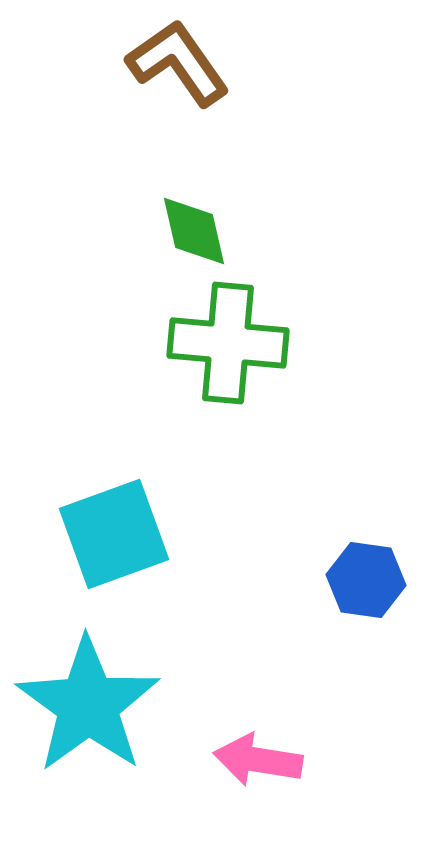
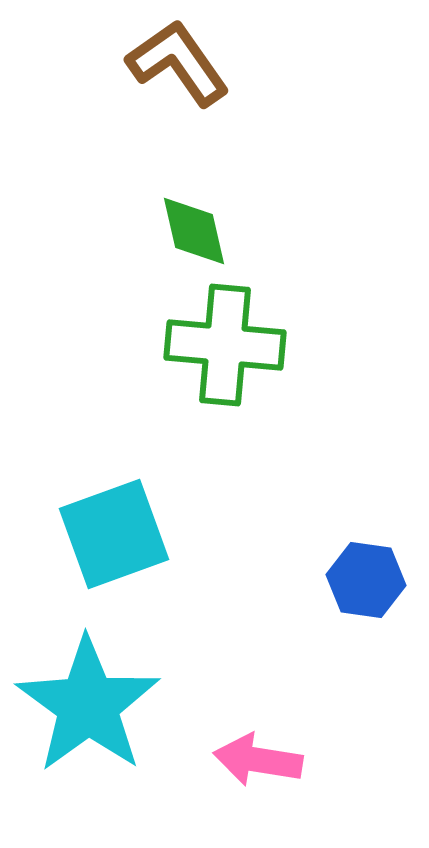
green cross: moved 3 px left, 2 px down
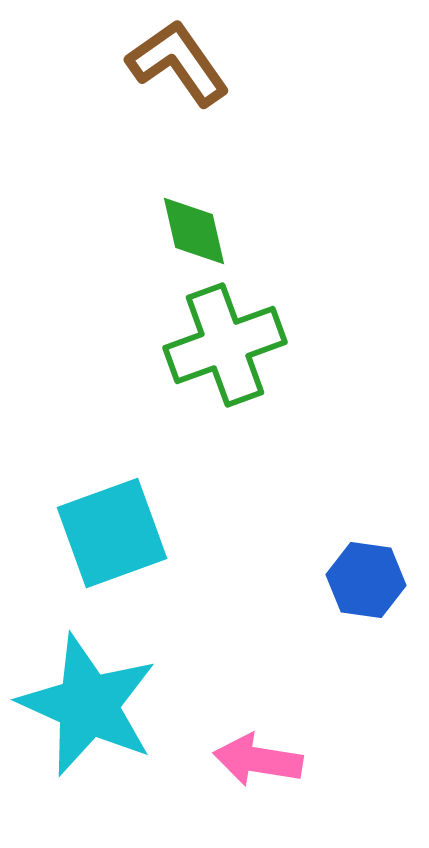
green cross: rotated 25 degrees counterclockwise
cyan square: moved 2 px left, 1 px up
cyan star: rotated 12 degrees counterclockwise
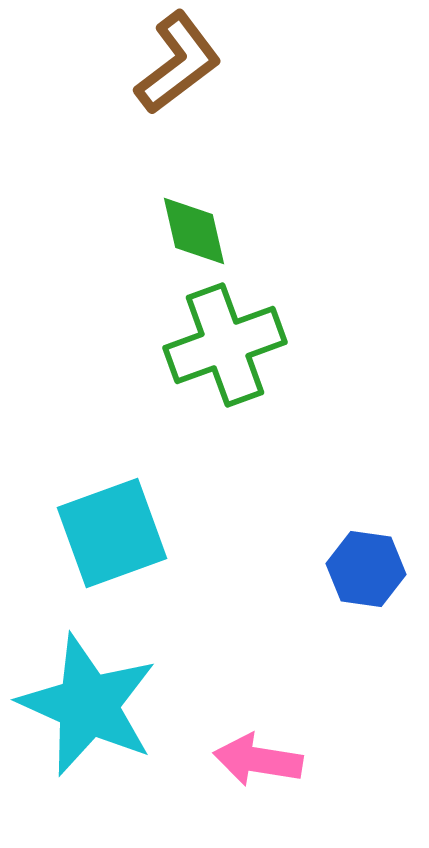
brown L-shape: rotated 88 degrees clockwise
blue hexagon: moved 11 px up
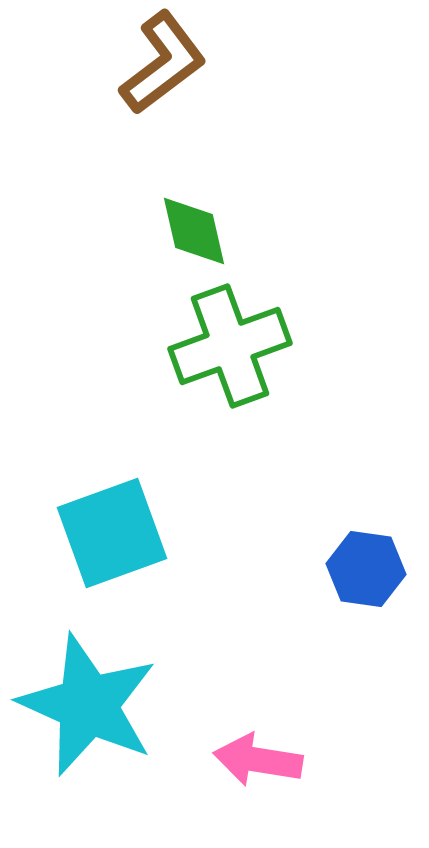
brown L-shape: moved 15 px left
green cross: moved 5 px right, 1 px down
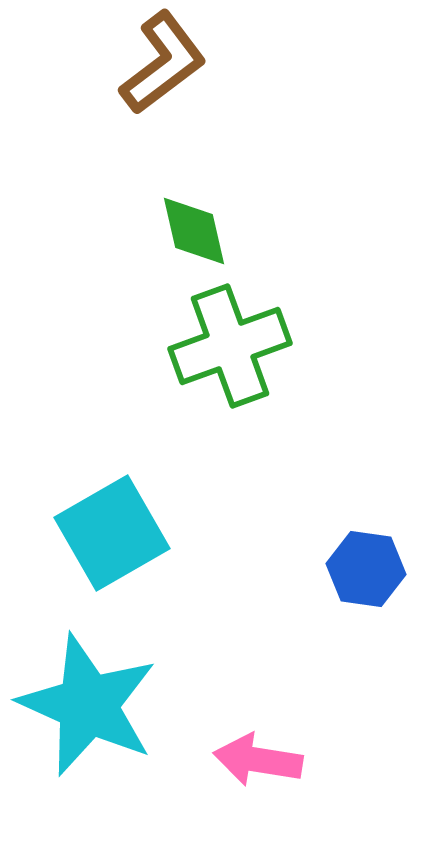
cyan square: rotated 10 degrees counterclockwise
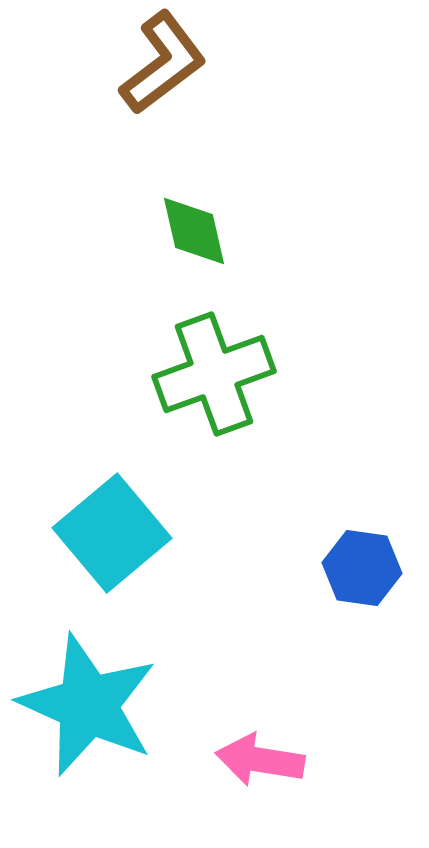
green cross: moved 16 px left, 28 px down
cyan square: rotated 10 degrees counterclockwise
blue hexagon: moved 4 px left, 1 px up
pink arrow: moved 2 px right
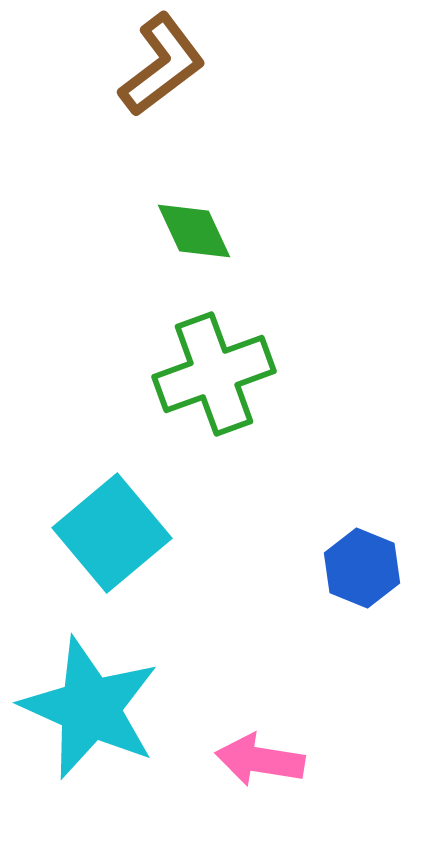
brown L-shape: moved 1 px left, 2 px down
green diamond: rotated 12 degrees counterclockwise
blue hexagon: rotated 14 degrees clockwise
cyan star: moved 2 px right, 3 px down
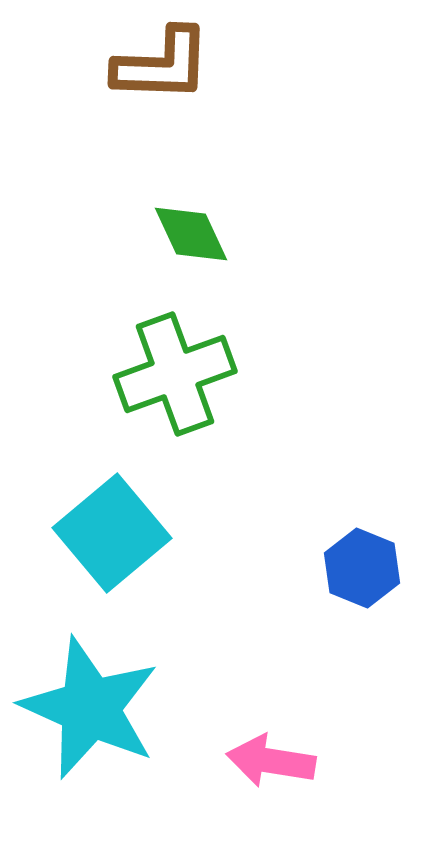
brown L-shape: rotated 39 degrees clockwise
green diamond: moved 3 px left, 3 px down
green cross: moved 39 px left
pink arrow: moved 11 px right, 1 px down
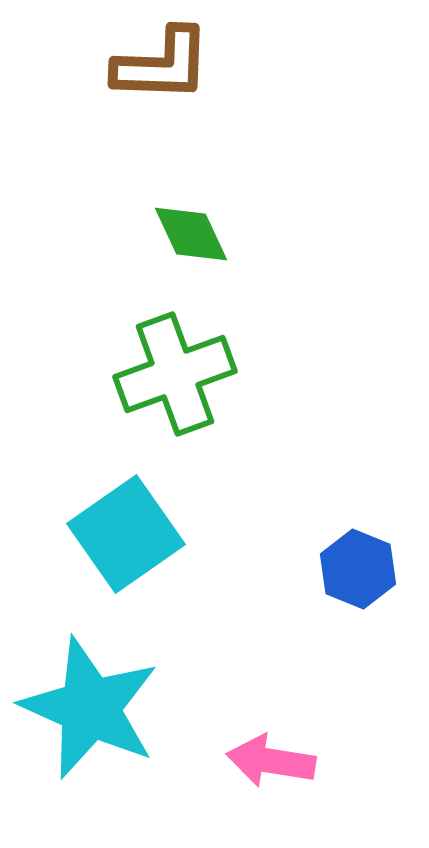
cyan square: moved 14 px right, 1 px down; rotated 5 degrees clockwise
blue hexagon: moved 4 px left, 1 px down
